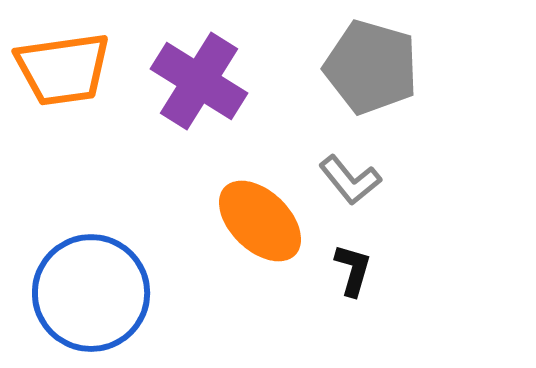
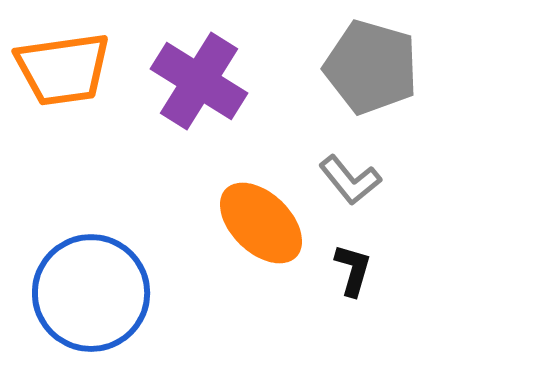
orange ellipse: moved 1 px right, 2 px down
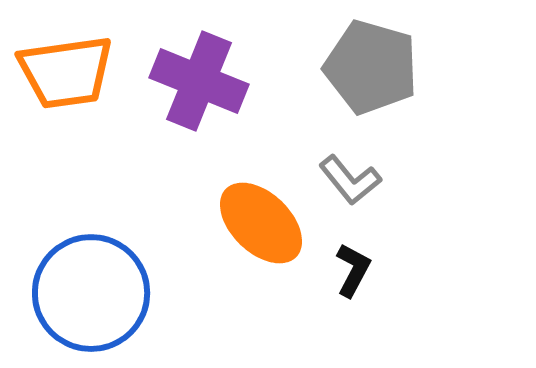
orange trapezoid: moved 3 px right, 3 px down
purple cross: rotated 10 degrees counterclockwise
black L-shape: rotated 12 degrees clockwise
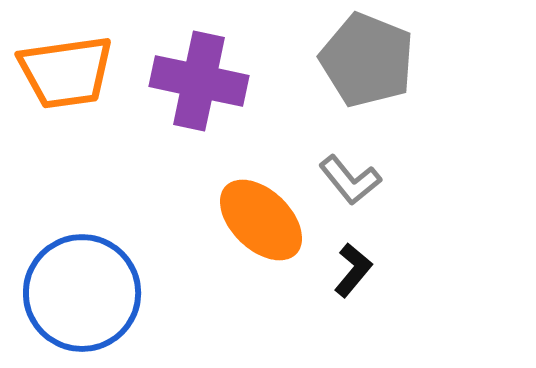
gray pentagon: moved 4 px left, 7 px up; rotated 6 degrees clockwise
purple cross: rotated 10 degrees counterclockwise
orange ellipse: moved 3 px up
black L-shape: rotated 12 degrees clockwise
blue circle: moved 9 px left
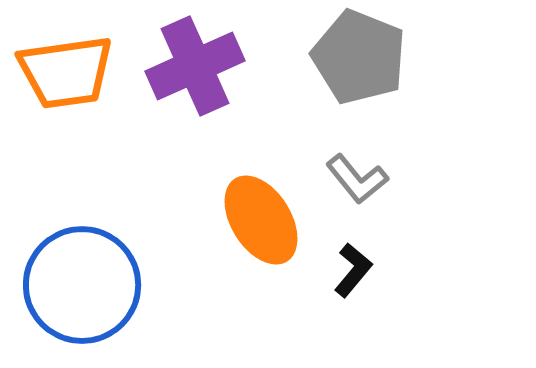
gray pentagon: moved 8 px left, 3 px up
purple cross: moved 4 px left, 15 px up; rotated 36 degrees counterclockwise
gray L-shape: moved 7 px right, 1 px up
orange ellipse: rotated 14 degrees clockwise
blue circle: moved 8 px up
